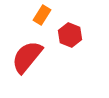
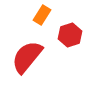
red hexagon: rotated 20 degrees clockwise
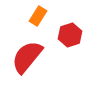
orange rectangle: moved 4 px left, 1 px down
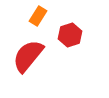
red semicircle: moved 1 px right, 1 px up
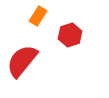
red semicircle: moved 6 px left, 5 px down
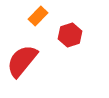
orange rectangle: rotated 12 degrees clockwise
